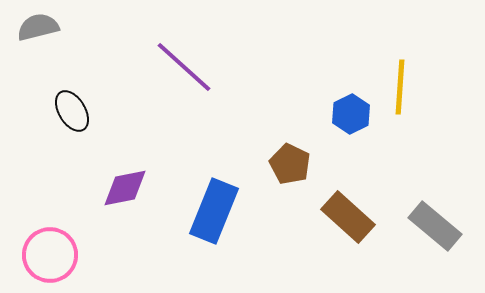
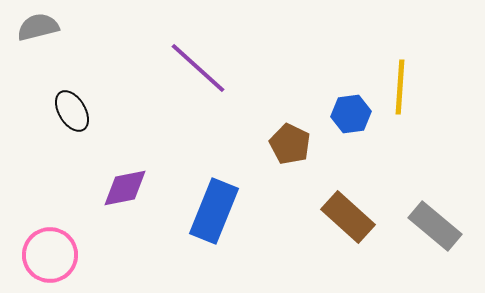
purple line: moved 14 px right, 1 px down
blue hexagon: rotated 18 degrees clockwise
brown pentagon: moved 20 px up
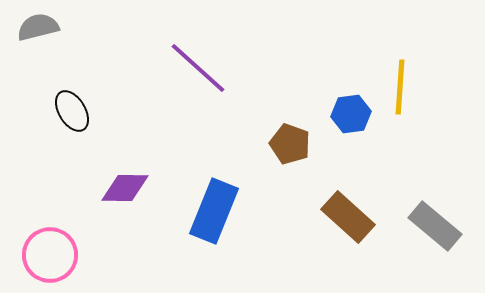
brown pentagon: rotated 6 degrees counterclockwise
purple diamond: rotated 12 degrees clockwise
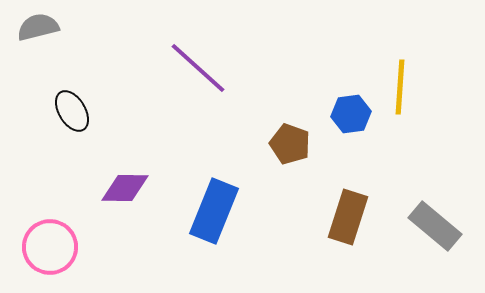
brown rectangle: rotated 66 degrees clockwise
pink circle: moved 8 px up
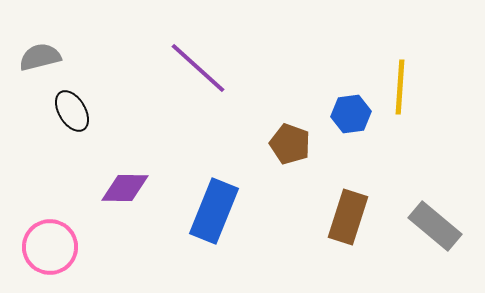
gray semicircle: moved 2 px right, 30 px down
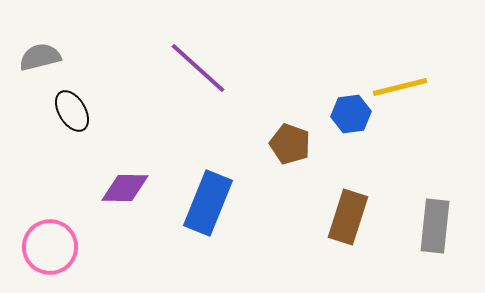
yellow line: rotated 72 degrees clockwise
blue rectangle: moved 6 px left, 8 px up
gray rectangle: rotated 56 degrees clockwise
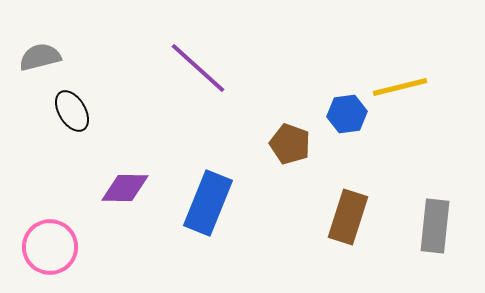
blue hexagon: moved 4 px left
